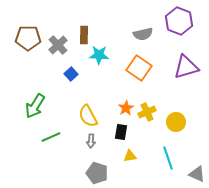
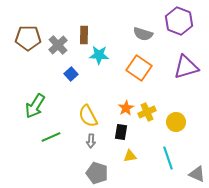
gray semicircle: rotated 30 degrees clockwise
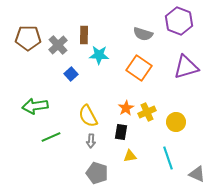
green arrow: rotated 50 degrees clockwise
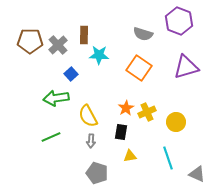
brown pentagon: moved 2 px right, 3 px down
green arrow: moved 21 px right, 8 px up
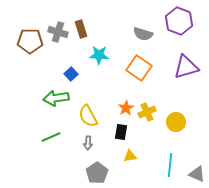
brown rectangle: moved 3 px left, 6 px up; rotated 18 degrees counterclockwise
gray cross: moved 13 px up; rotated 30 degrees counterclockwise
gray arrow: moved 3 px left, 2 px down
cyan line: moved 2 px right, 7 px down; rotated 25 degrees clockwise
gray pentagon: rotated 20 degrees clockwise
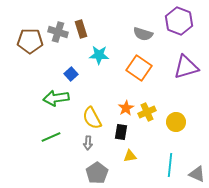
yellow semicircle: moved 4 px right, 2 px down
